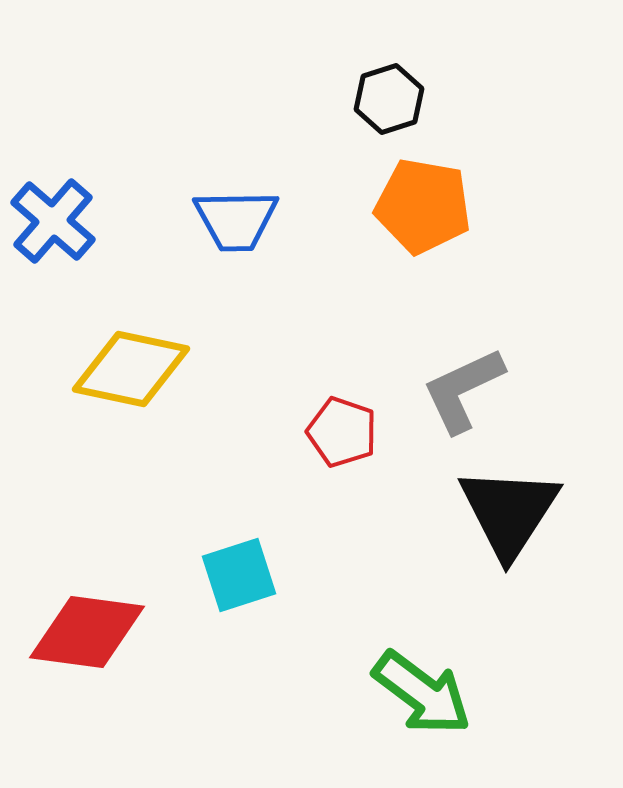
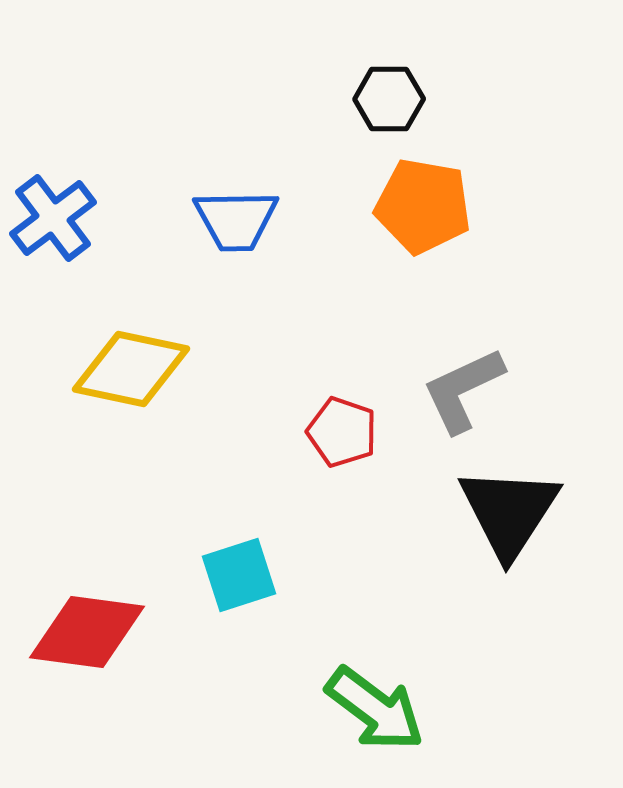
black hexagon: rotated 18 degrees clockwise
blue cross: moved 3 px up; rotated 12 degrees clockwise
green arrow: moved 47 px left, 16 px down
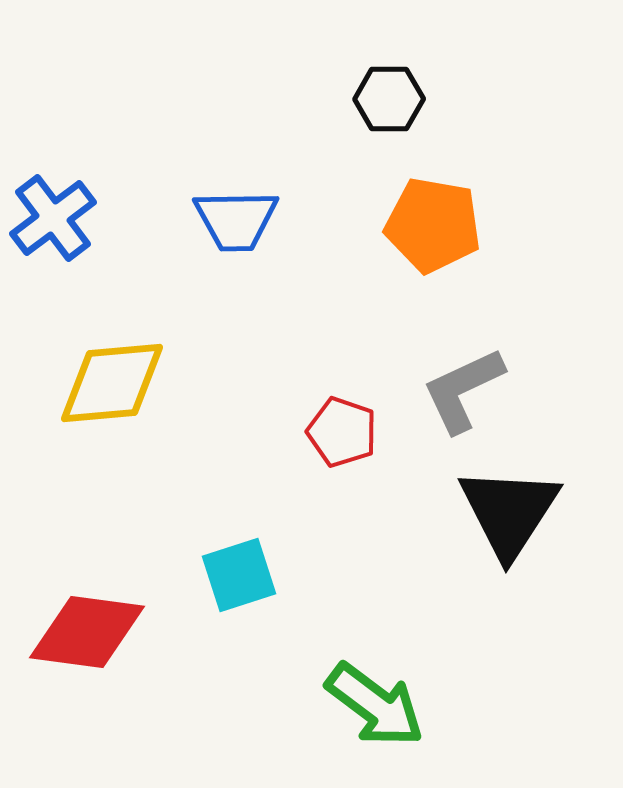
orange pentagon: moved 10 px right, 19 px down
yellow diamond: moved 19 px left, 14 px down; rotated 17 degrees counterclockwise
green arrow: moved 4 px up
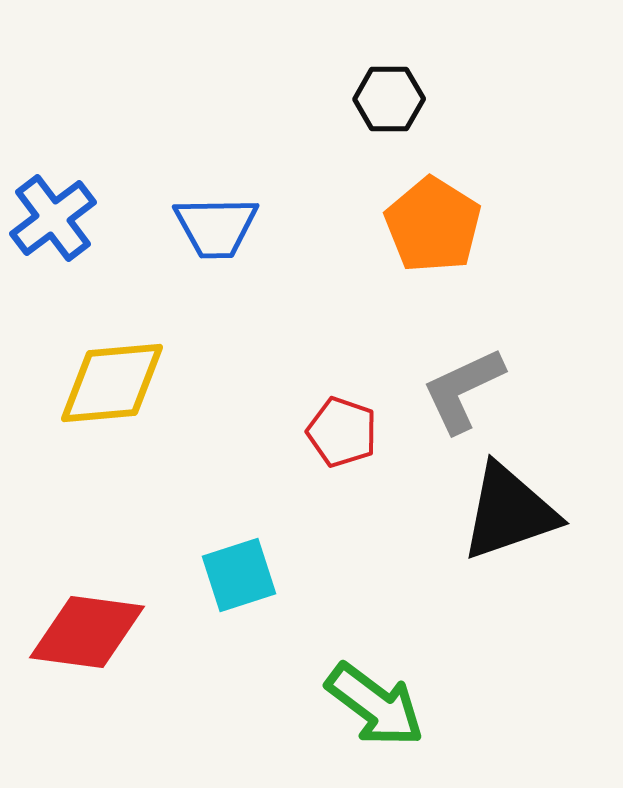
blue trapezoid: moved 20 px left, 7 px down
orange pentagon: rotated 22 degrees clockwise
black triangle: rotated 38 degrees clockwise
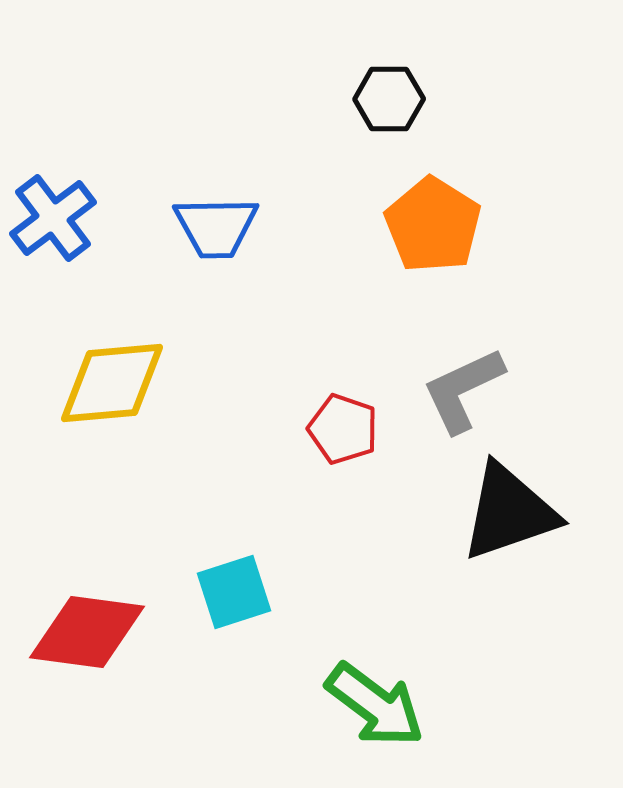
red pentagon: moved 1 px right, 3 px up
cyan square: moved 5 px left, 17 px down
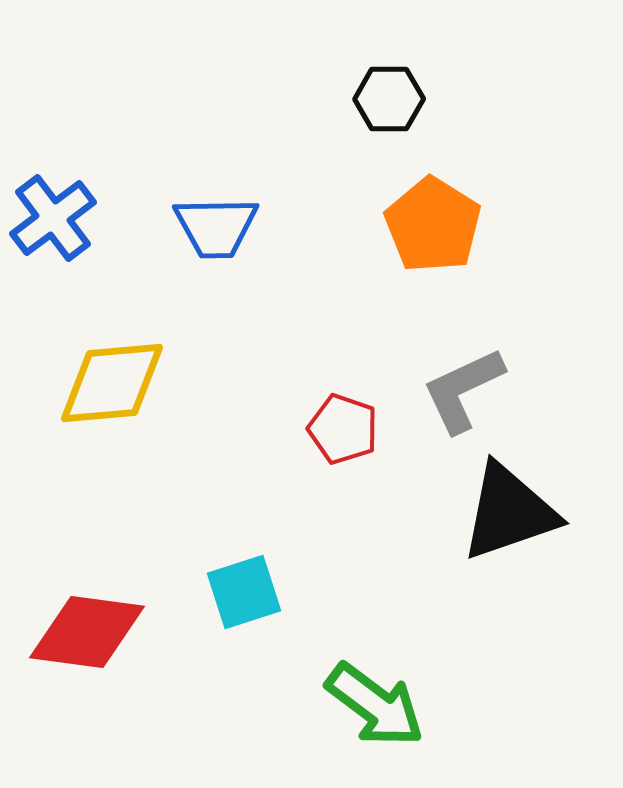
cyan square: moved 10 px right
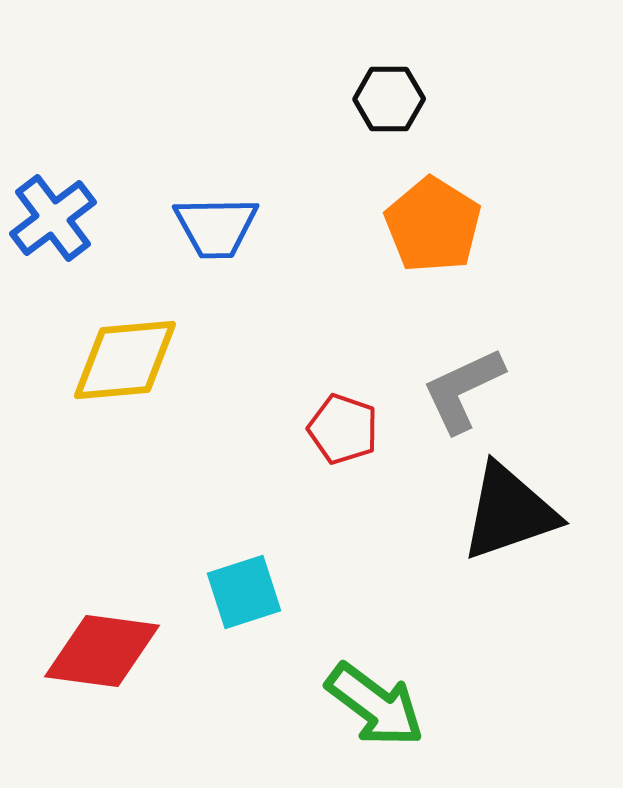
yellow diamond: moved 13 px right, 23 px up
red diamond: moved 15 px right, 19 px down
